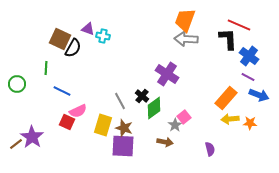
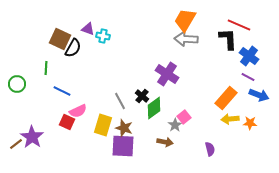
orange trapezoid: rotated 10 degrees clockwise
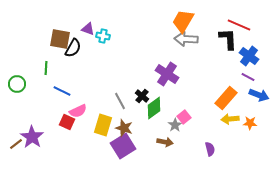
orange trapezoid: moved 2 px left, 1 px down
brown square: rotated 15 degrees counterclockwise
purple square: rotated 35 degrees counterclockwise
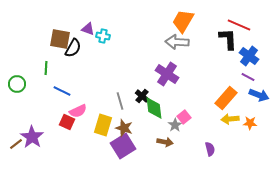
gray arrow: moved 9 px left, 3 px down
gray line: rotated 12 degrees clockwise
green diamond: rotated 60 degrees counterclockwise
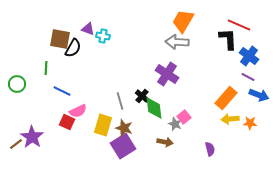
gray star: moved 1 px up; rotated 16 degrees counterclockwise
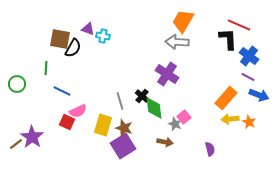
orange star: moved 1 px left, 1 px up; rotated 24 degrees clockwise
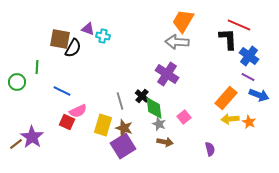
green line: moved 9 px left, 1 px up
green circle: moved 2 px up
gray star: moved 16 px left
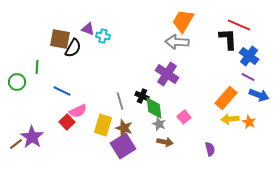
black cross: rotated 16 degrees counterclockwise
red square: rotated 21 degrees clockwise
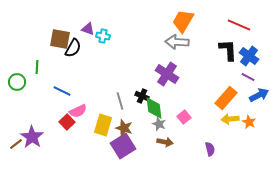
black L-shape: moved 11 px down
blue arrow: rotated 48 degrees counterclockwise
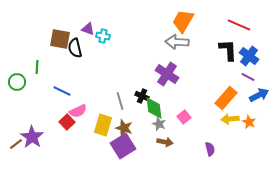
black semicircle: moved 2 px right; rotated 138 degrees clockwise
